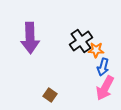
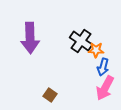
black cross: rotated 20 degrees counterclockwise
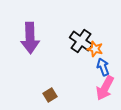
orange star: moved 1 px left, 1 px up; rotated 14 degrees clockwise
blue arrow: rotated 144 degrees clockwise
brown square: rotated 24 degrees clockwise
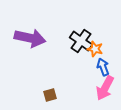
purple arrow: rotated 76 degrees counterclockwise
brown square: rotated 16 degrees clockwise
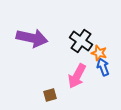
purple arrow: moved 2 px right
orange star: moved 4 px right, 4 px down
pink arrow: moved 28 px left, 12 px up
